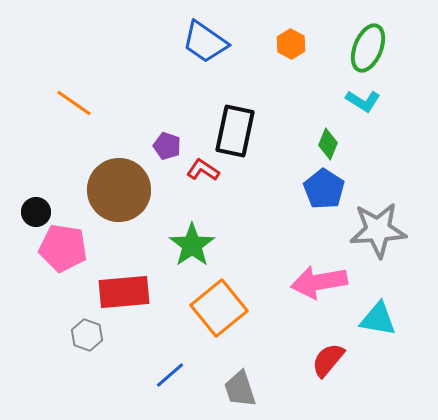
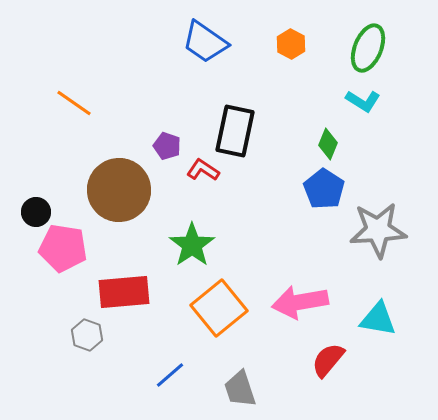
pink arrow: moved 19 px left, 20 px down
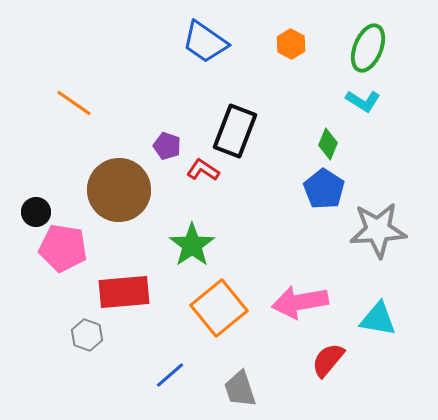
black rectangle: rotated 9 degrees clockwise
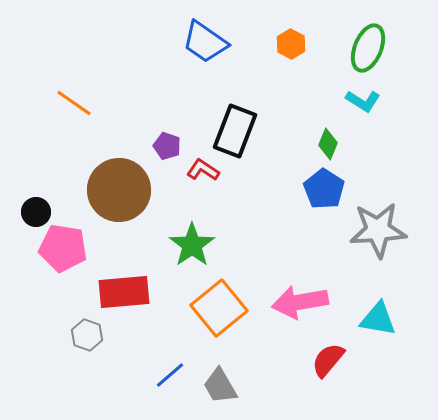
gray trapezoid: moved 20 px left, 3 px up; rotated 12 degrees counterclockwise
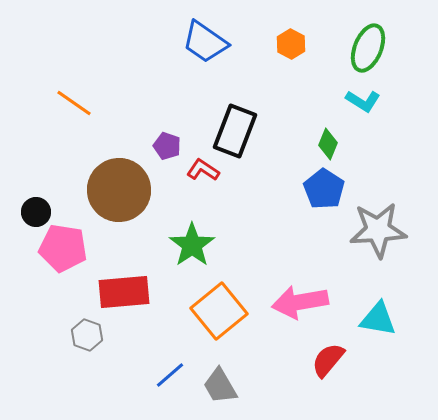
orange square: moved 3 px down
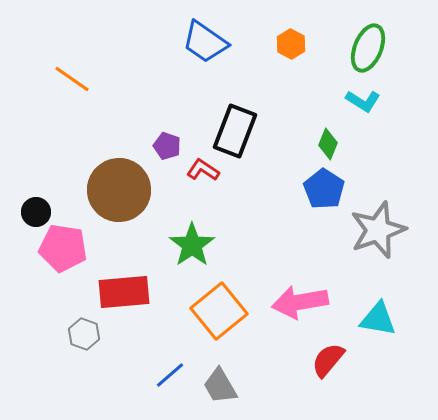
orange line: moved 2 px left, 24 px up
gray star: rotated 16 degrees counterclockwise
gray hexagon: moved 3 px left, 1 px up
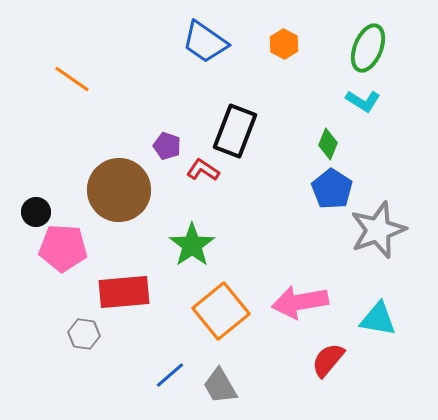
orange hexagon: moved 7 px left
blue pentagon: moved 8 px right
pink pentagon: rotated 6 degrees counterclockwise
orange square: moved 2 px right
gray hexagon: rotated 12 degrees counterclockwise
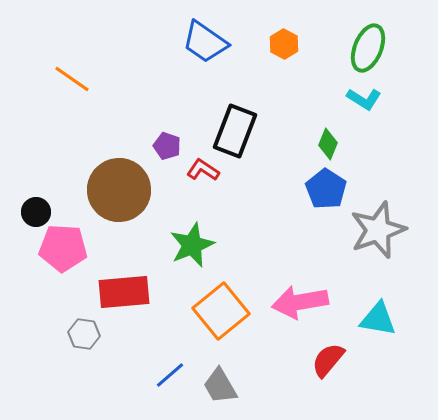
cyan L-shape: moved 1 px right, 2 px up
blue pentagon: moved 6 px left
green star: rotated 12 degrees clockwise
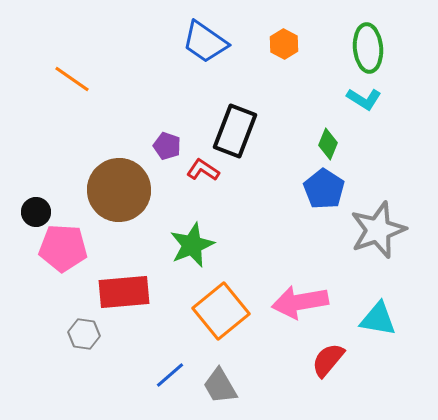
green ellipse: rotated 27 degrees counterclockwise
blue pentagon: moved 2 px left
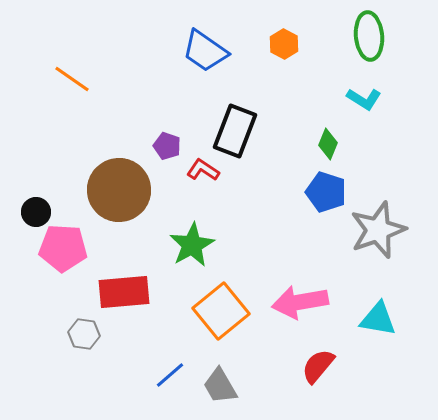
blue trapezoid: moved 9 px down
green ellipse: moved 1 px right, 12 px up
blue pentagon: moved 2 px right, 3 px down; rotated 15 degrees counterclockwise
green star: rotated 6 degrees counterclockwise
red semicircle: moved 10 px left, 6 px down
